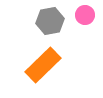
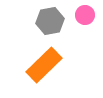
orange rectangle: moved 1 px right
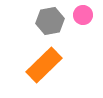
pink circle: moved 2 px left
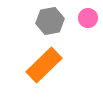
pink circle: moved 5 px right, 3 px down
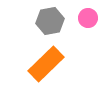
orange rectangle: moved 2 px right, 1 px up
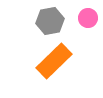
orange rectangle: moved 8 px right, 3 px up
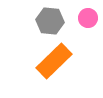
gray hexagon: rotated 16 degrees clockwise
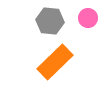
orange rectangle: moved 1 px right, 1 px down
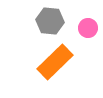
pink circle: moved 10 px down
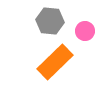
pink circle: moved 3 px left, 3 px down
